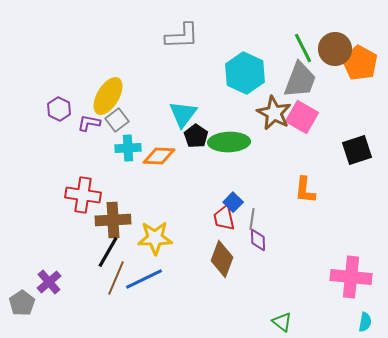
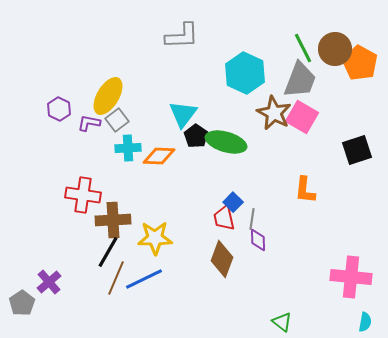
green ellipse: moved 3 px left; rotated 18 degrees clockwise
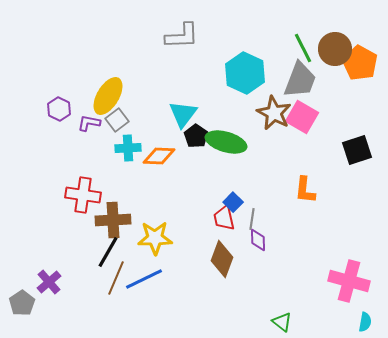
pink cross: moved 2 px left, 4 px down; rotated 9 degrees clockwise
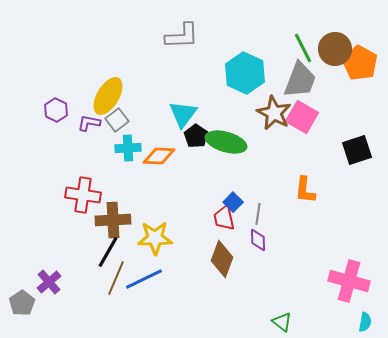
purple hexagon: moved 3 px left, 1 px down
gray line: moved 6 px right, 5 px up
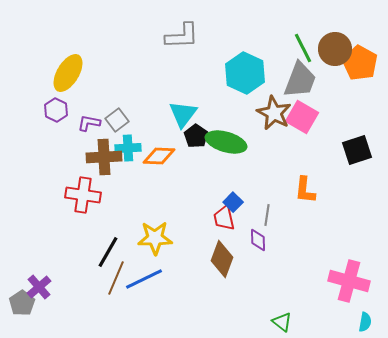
yellow ellipse: moved 40 px left, 23 px up
gray line: moved 9 px right, 1 px down
brown cross: moved 9 px left, 63 px up
purple cross: moved 10 px left, 5 px down
